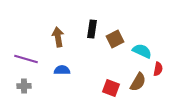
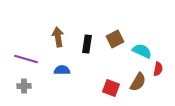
black rectangle: moved 5 px left, 15 px down
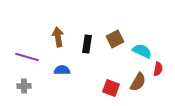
purple line: moved 1 px right, 2 px up
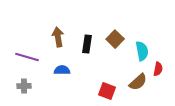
brown square: rotated 18 degrees counterclockwise
cyan semicircle: rotated 54 degrees clockwise
brown semicircle: rotated 18 degrees clockwise
red square: moved 4 px left, 3 px down
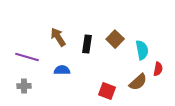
brown arrow: rotated 24 degrees counterclockwise
cyan semicircle: moved 1 px up
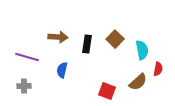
brown arrow: rotated 126 degrees clockwise
blue semicircle: rotated 77 degrees counterclockwise
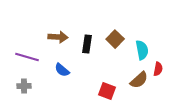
blue semicircle: rotated 63 degrees counterclockwise
brown semicircle: moved 1 px right, 2 px up
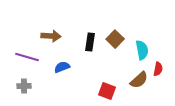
brown arrow: moved 7 px left, 1 px up
black rectangle: moved 3 px right, 2 px up
blue semicircle: moved 3 px up; rotated 119 degrees clockwise
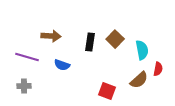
blue semicircle: moved 2 px up; rotated 140 degrees counterclockwise
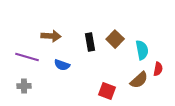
black rectangle: rotated 18 degrees counterclockwise
